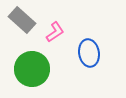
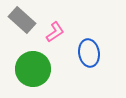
green circle: moved 1 px right
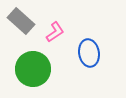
gray rectangle: moved 1 px left, 1 px down
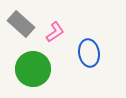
gray rectangle: moved 3 px down
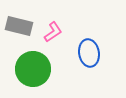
gray rectangle: moved 2 px left, 2 px down; rotated 28 degrees counterclockwise
pink L-shape: moved 2 px left
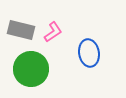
gray rectangle: moved 2 px right, 4 px down
green circle: moved 2 px left
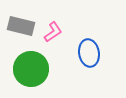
gray rectangle: moved 4 px up
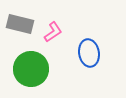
gray rectangle: moved 1 px left, 2 px up
